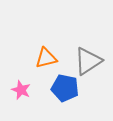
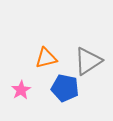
pink star: rotated 18 degrees clockwise
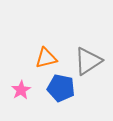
blue pentagon: moved 4 px left
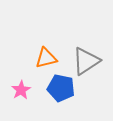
gray triangle: moved 2 px left
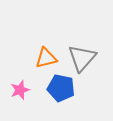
gray triangle: moved 4 px left, 3 px up; rotated 16 degrees counterclockwise
pink star: moved 1 px left; rotated 12 degrees clockwise
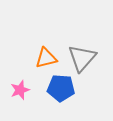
blue pentagon: rotated 8 degrees counterclockwise
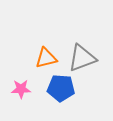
gray triangle: rotated 28 degrees clockwise
pink star: moved 1 px right, 1 px up; rotated 18 degrees clockwise
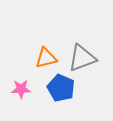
blue pentagon: rotated 20 degrees clockwise
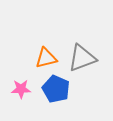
blue pentagon: moved 5 px left, 1 px down
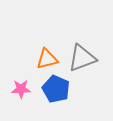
orange triangle: moved 1 px right, 1 px down
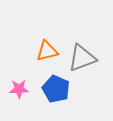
orange triangle: moved 8 px up
pink star: moved 2 px left
